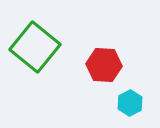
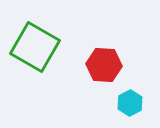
green square: rotated 9 degrees counterclockwise
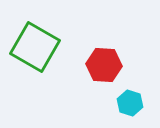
cyan hexagon: rotated 15 degrees counterclockwise
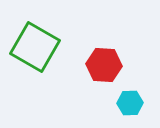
cyan hexagon: rotated 20 degrees counterclockwise
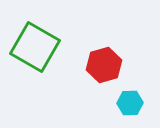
red hexagon: rotated 20 degrees counterclockwise
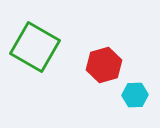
cyan hexagon: moved 5 px right, 8 px up
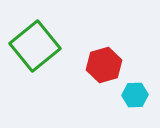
green square: moved 1 px up; rotated 21 degrees clockwise
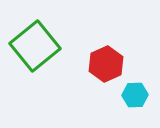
red hexagon: moved 2 px right, 1 px up; rotated 8 degrees counterclockwise
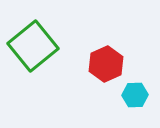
green square: moved 2 px left
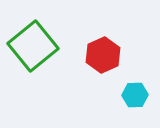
red hexagon: moved 3 px left, 9 px up
